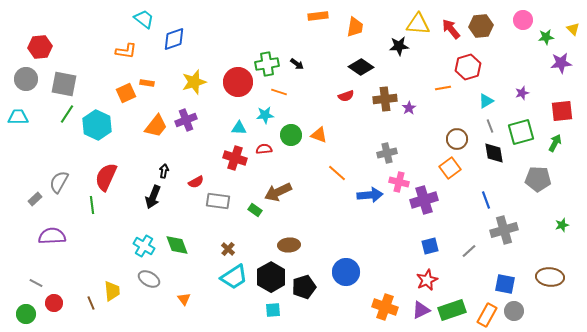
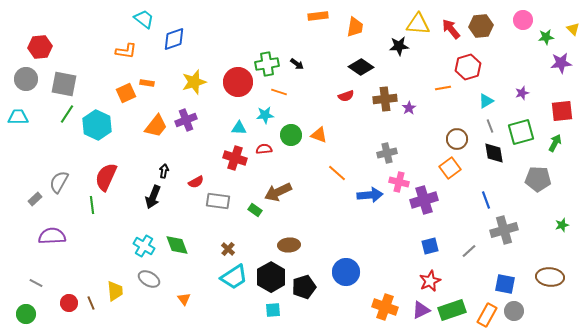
red star at (427, 280): moved 3 px right, 1 px down
yellow trapezoid at (112, 291): moved 3 px right
red circle at (54, 303): moved 15 px right
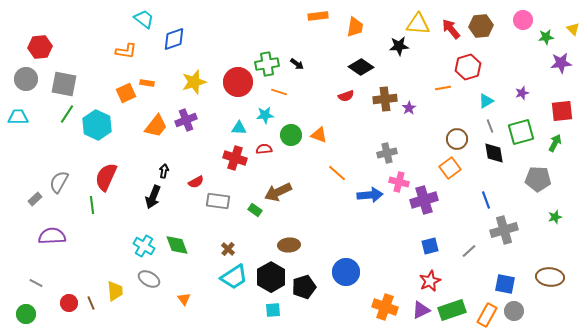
green star at (562, 225): moved 7 px left, 8 px up
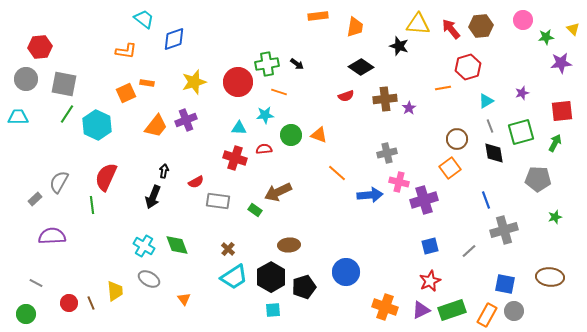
black star at (399, 46): rotated 24 degrees clockwise
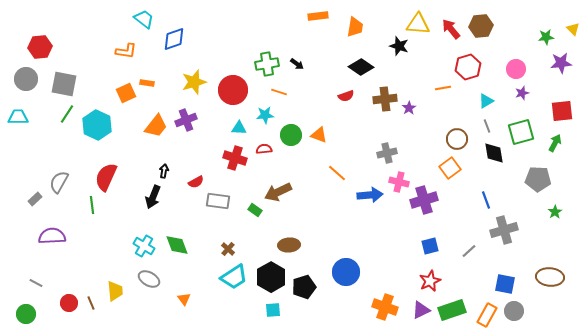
pink circle at (523, 20): moved 7 px left, 49 px down
red circle at (238, 82): moved 5 px left, 8 px down
gray line at (490, 126): moved 3 px left
green star at (555, 217): moved 5 px up; rotated 16 degrees counterclockwise
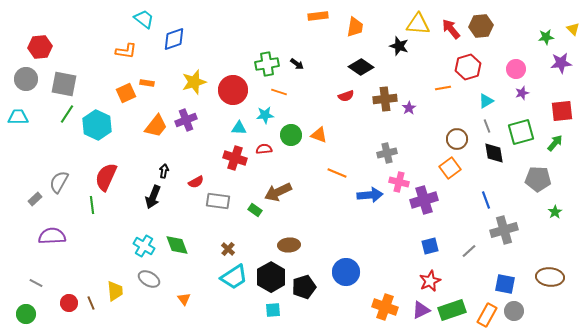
green arrow at (555, 143): rotated 12 degrees clockwise
orange line at (337, 173): rotated 18 degrees counterclockwise
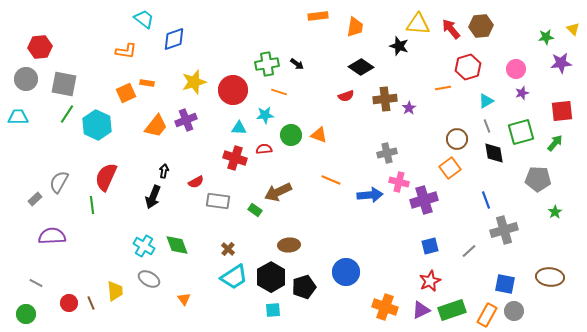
orange line at (337, 173): moved 6 px left, 7 px down
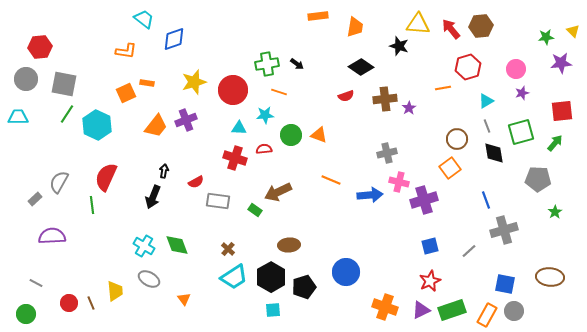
yellow triangle at (573, 29): moved 2 px down
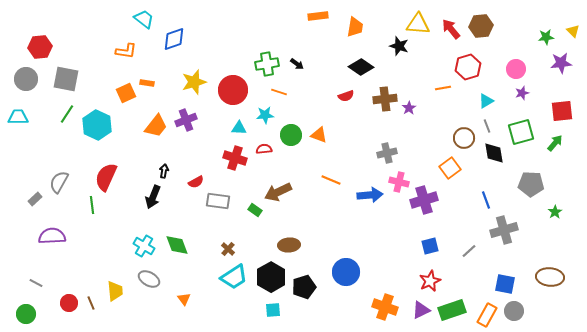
gray square at (64, 84): moved 2 px right, 5 px up
brown circle at (457, 139): moved 7 px right, 1 px up
gray pentagon at (538, 179): moved 7 px left, 5 px down
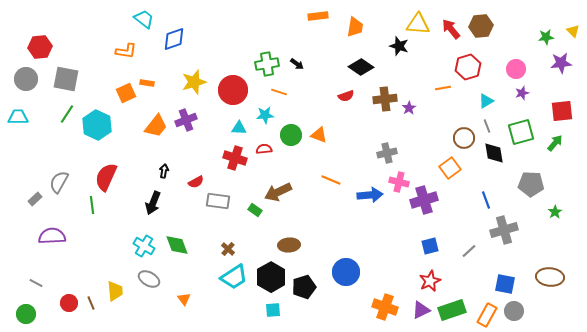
black arrow at (153, 197): moved 6 px down
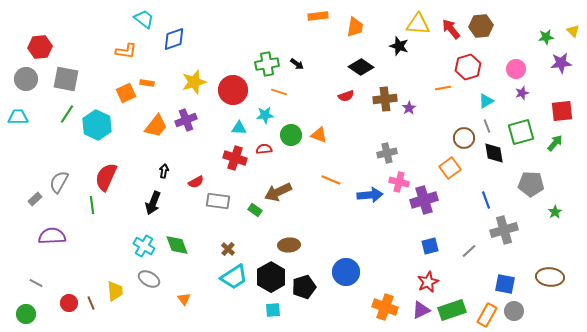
red star at (430, 281): moved 2 px left, 1 px down
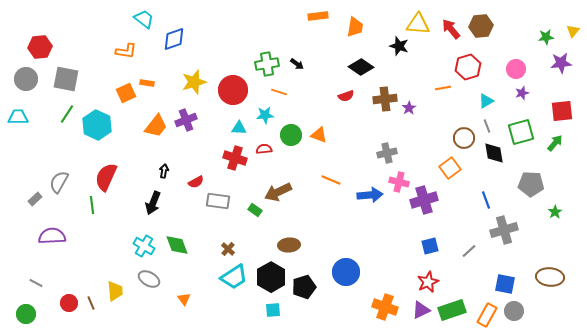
yellow triangle at (573, 31): rotated 24 degrees clockwise
